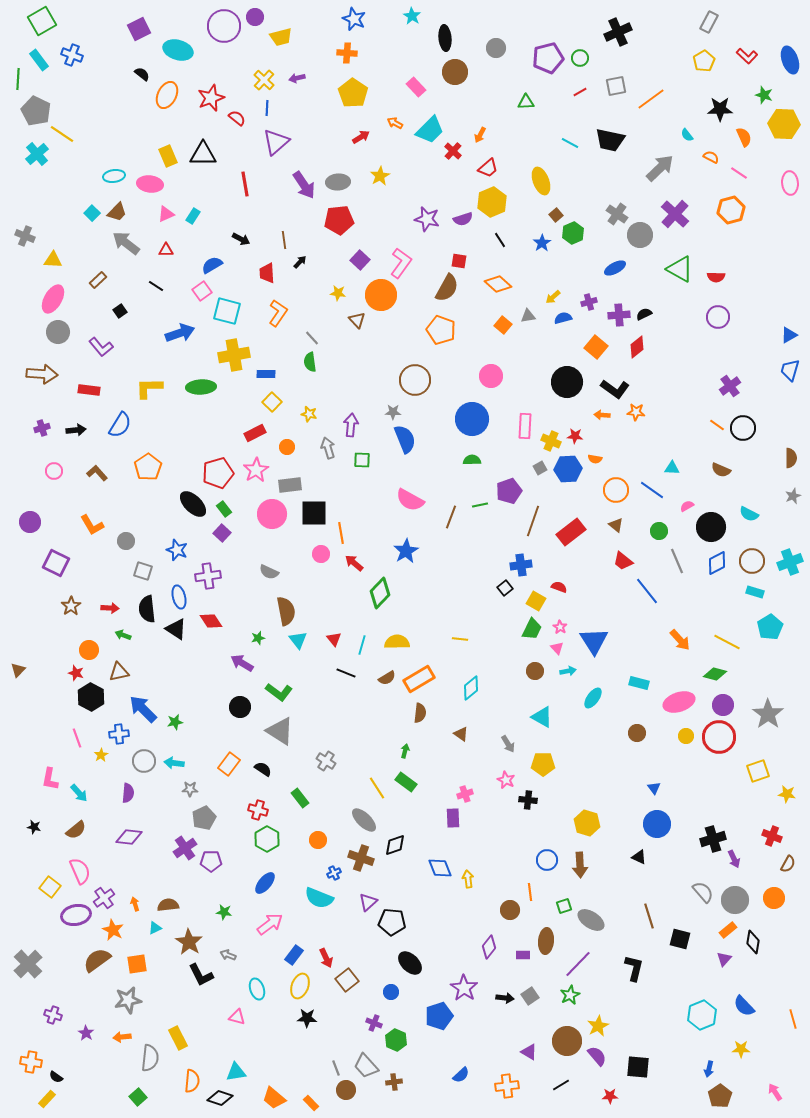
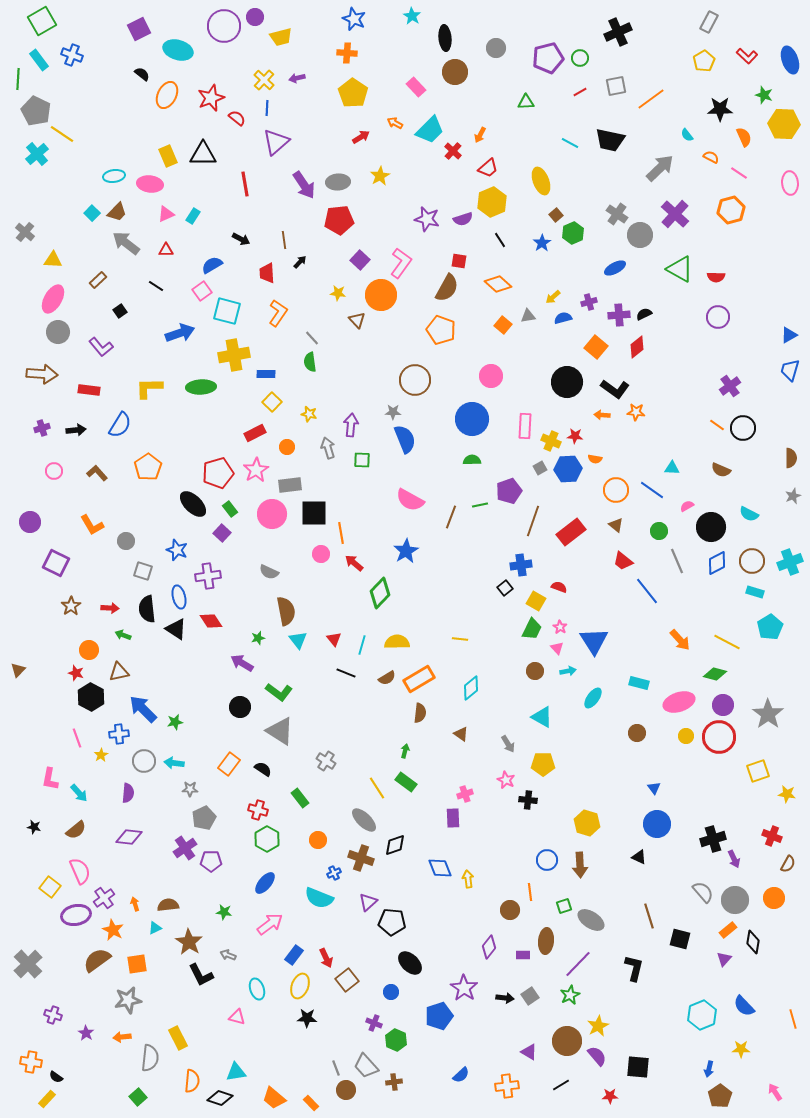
gray cross at (25, 236): moved 4 px up; rotated 18 degrees clockwise
green rectangle at (224, 509): moved 6 px right
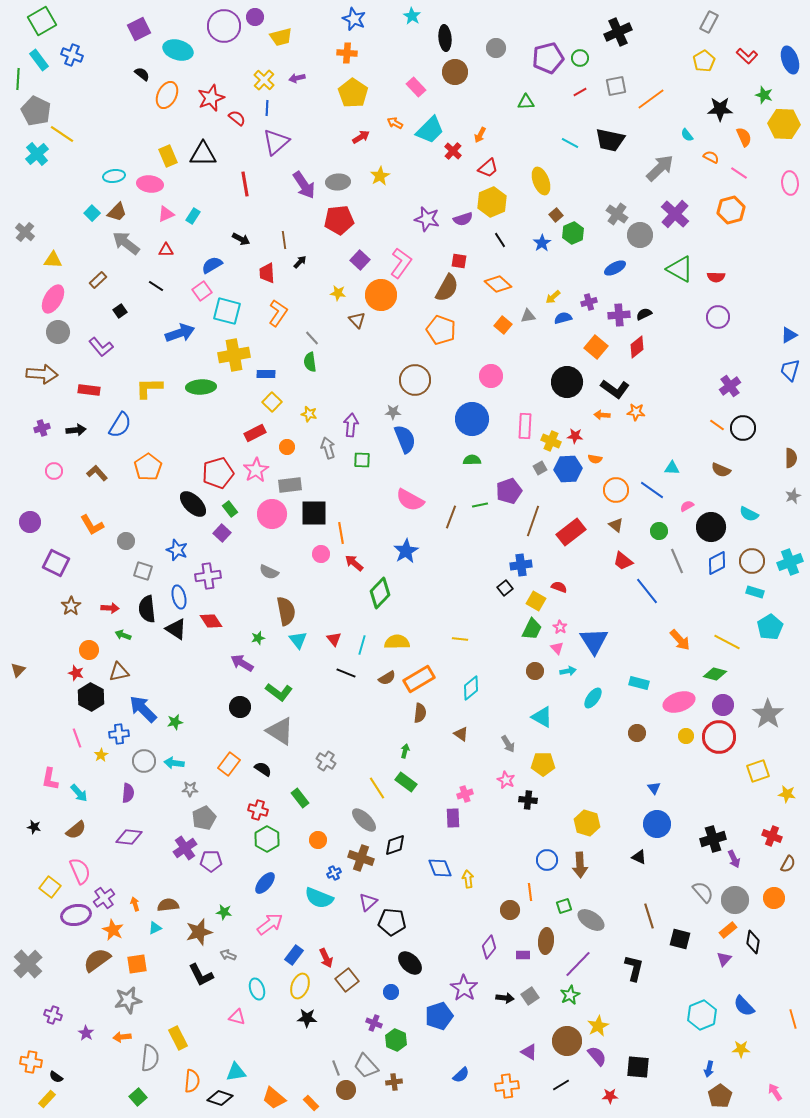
brown star at (189, 942): moved 10 px right, 10 px up; rotated 24 degrees clockwise
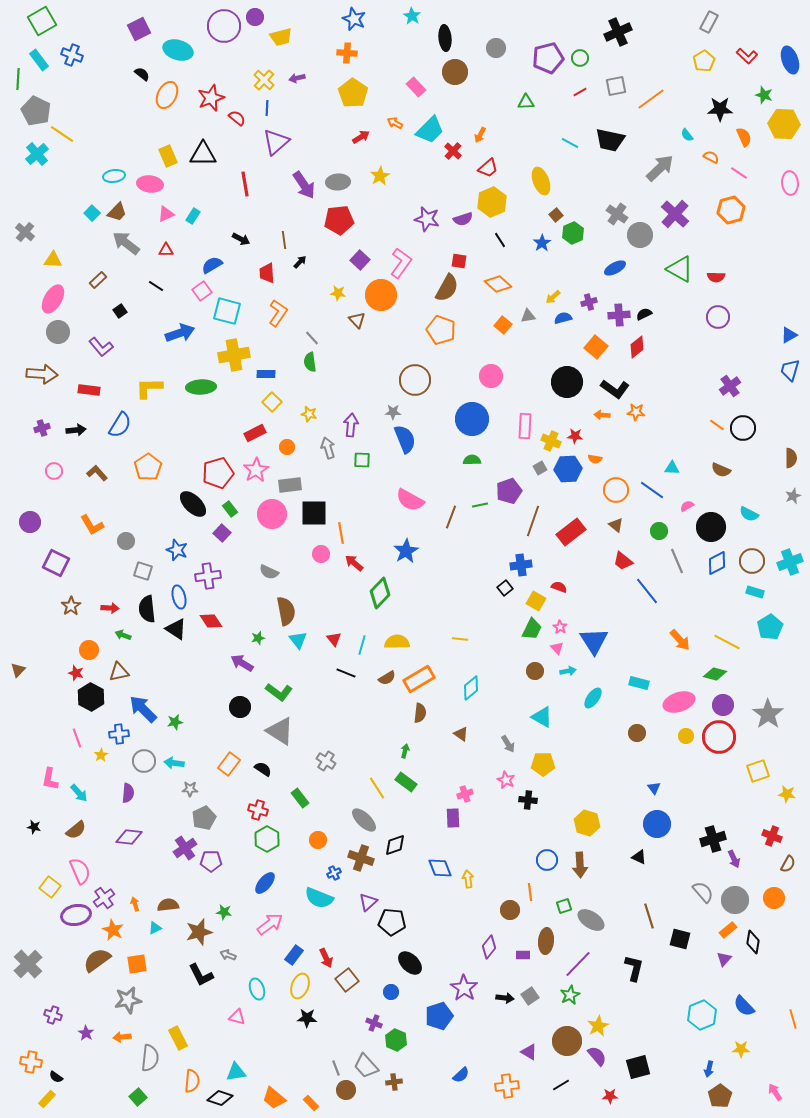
black square at (638, 1067): rotated 20 degrees counterclockwise
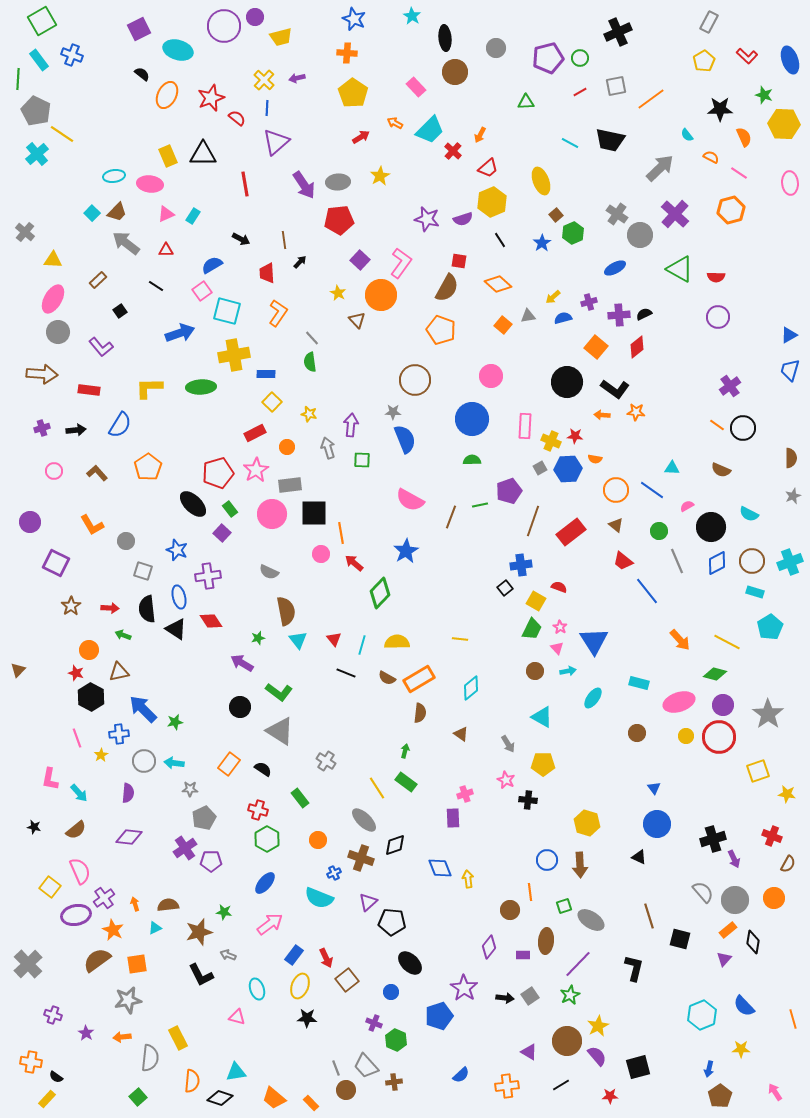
yellow star at (338, 293): rotated 21 degrees clockwise
brown semicircle at (387, 678): rotated 60 degrees clockwise
